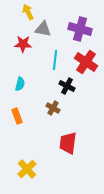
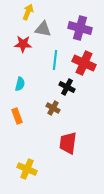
yellow arrow: rotated 49 degrees clockwise
purple cross: moved 1 px up
red cross: moved 2 px left, 1 px down; rotated 10 degrees counterclockwise
black cross: moved 1 px down
yellow cross: rotated 24 degrees counterclockwise
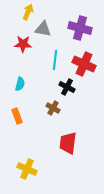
red cross: moved 1 px down
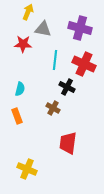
cyan semicircle: moved 5 px down
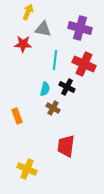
cyan semicircle: moved 25 px right
red trapezoid: moved 2 px left, 3 px down
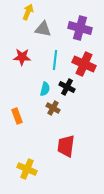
red star: moved 1 px left, 13 px down
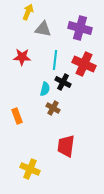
black cross: moved 4 px left, 5 px up
yellow cross: moved 3 px right
